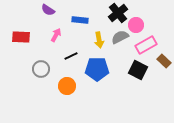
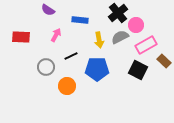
gray circle: moved 5 px right, 2 px up
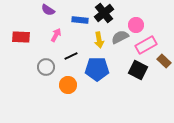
black cross: moved 14 px left
orange circle: moved 1 px right, 1 px up
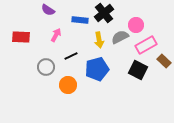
blue pentagon: rotated 15 degrees counterclockwise
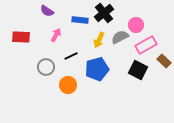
purple semicircle: moved 1 px left, 1 px down
yellow arrow: rotated 35 degrees clockwise
